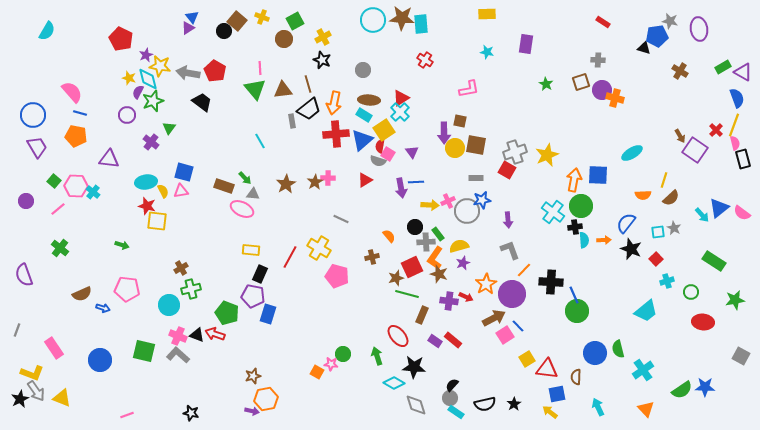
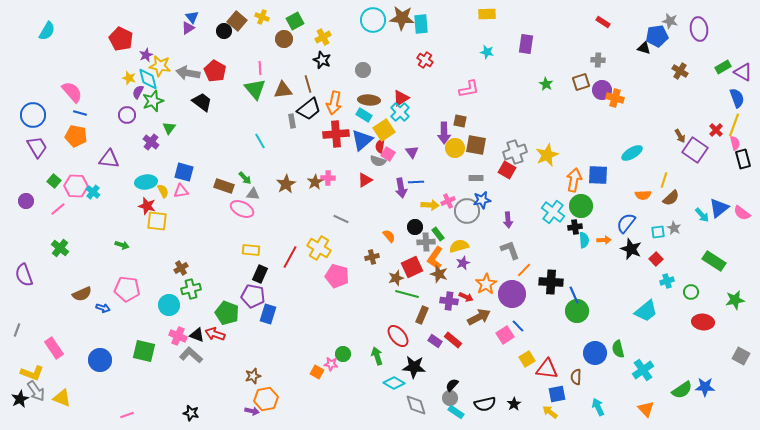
brown arrow at (494, 318): moved 15 px left, 1 px up
gray L-shape at (178, 355): moved 13 px right
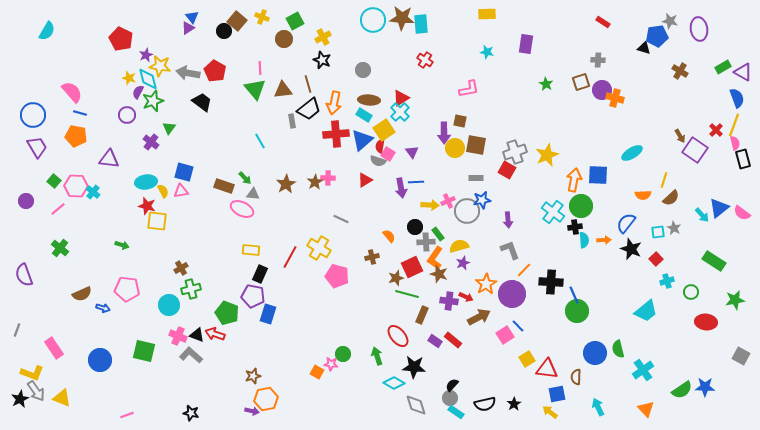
red ellipse at (703, 322): moved 3 px right
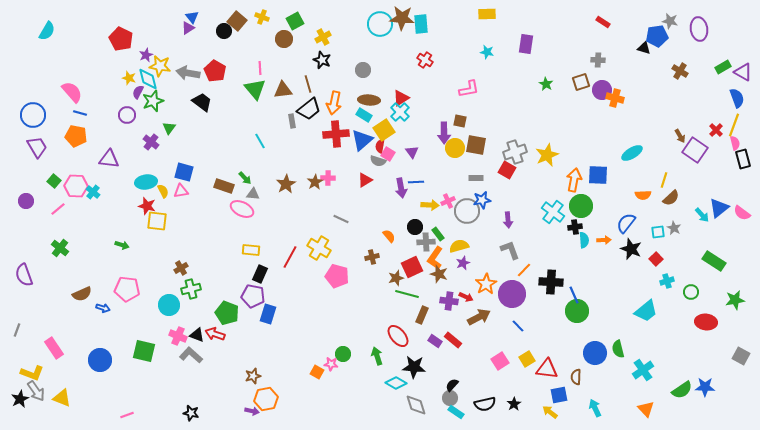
cyan circle at (373, 20): moved 7 px right, 4 px down
pink square at (505, 335): moved 5 px left, 26 px down
cyan diamond at (394, 383): moved 2 px right
blue square at (557, 394): moved 2 px right, 1 px down
cyan arrow at (598, 407): moved 3 px left, 1 px down
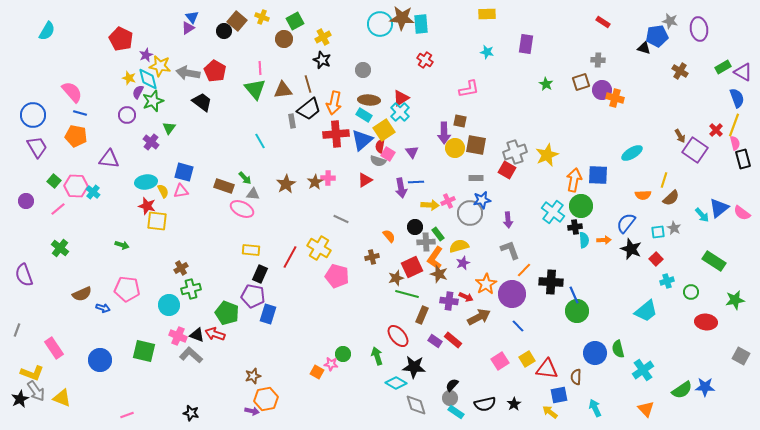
gray circle at (467, 211): moved 3 px right, 2 px down
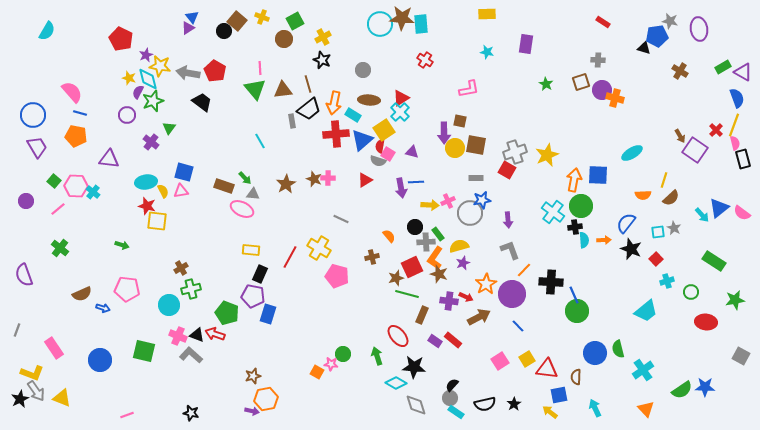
cyan rectangle at (364, 115): moved 11 px left
purple triangle at (412, 152): rotated 40 degrees counterclockwise
brown star at (315, 182): moved 1 px left, 3 px up; rotated 21 degrees counterclockwise
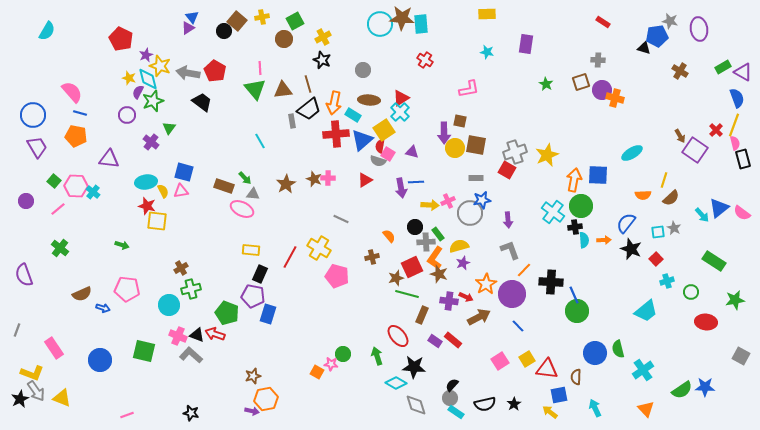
yellow cross at (262, 17): rotated 32 degrees counterclockwise
yellow star at (160, 66): rotated 10 degrees clockwise
